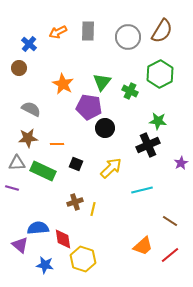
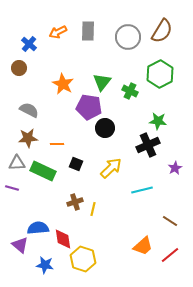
gray semicircle: moved 2 px left, 1 px down
purple star: moved 6 px left, 5 px down
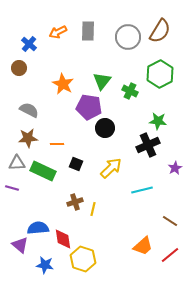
brown semicircle: moved 2 px left
green triangle: moved 1 px up
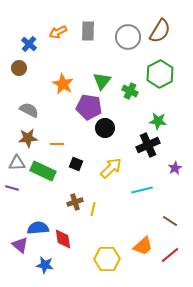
yellow hexagon: moved 24 px right; rotated 20 degrees counterclockwise
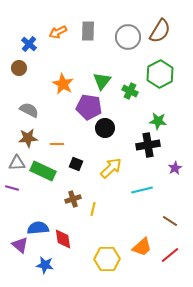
black cross: rotated 15 degrees clockwise
brown cross: moved 2 px left, 3 px up
orange trapezoid: moved 1 px left, 1 px down
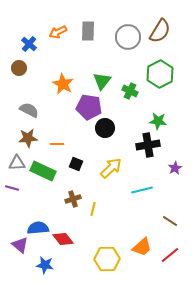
red diamond: rotated 30 degrees counterclockwise
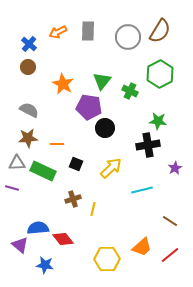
brown circle: moved 9 px right, 1 px up
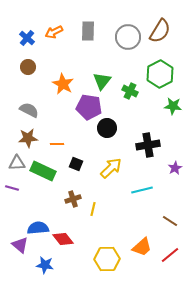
orange arrow: moved 4 px left
blue cross: moved 2 px left, 6 px up
green star: moved 15 px right, 15 px up
black circle: moved 2 px right
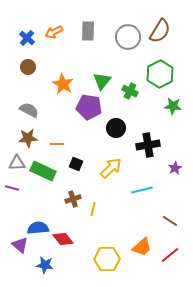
black circle: moved 9 px right
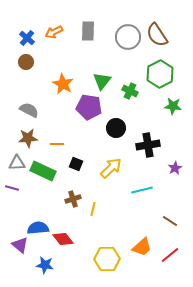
brown semicircle: moved 3 px left, 4 px down; rotated 115 degrees clockwise
brown circle: moved 2 px left, 5 px up
